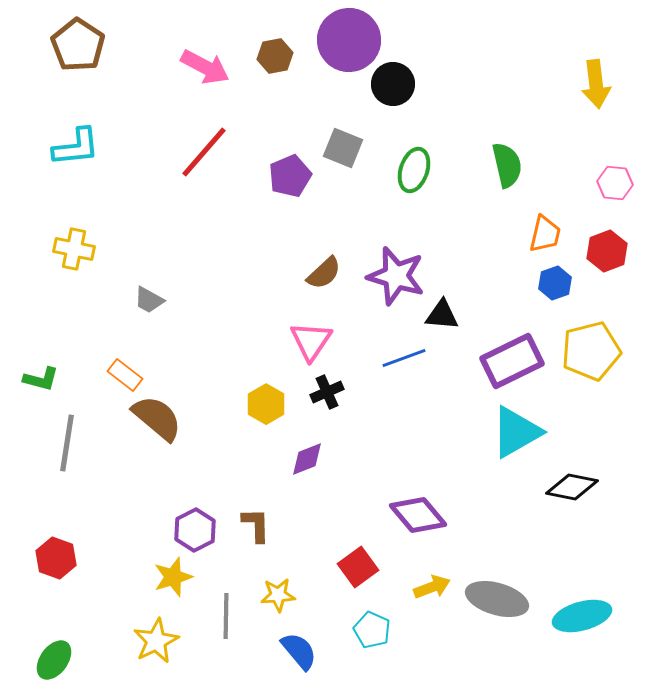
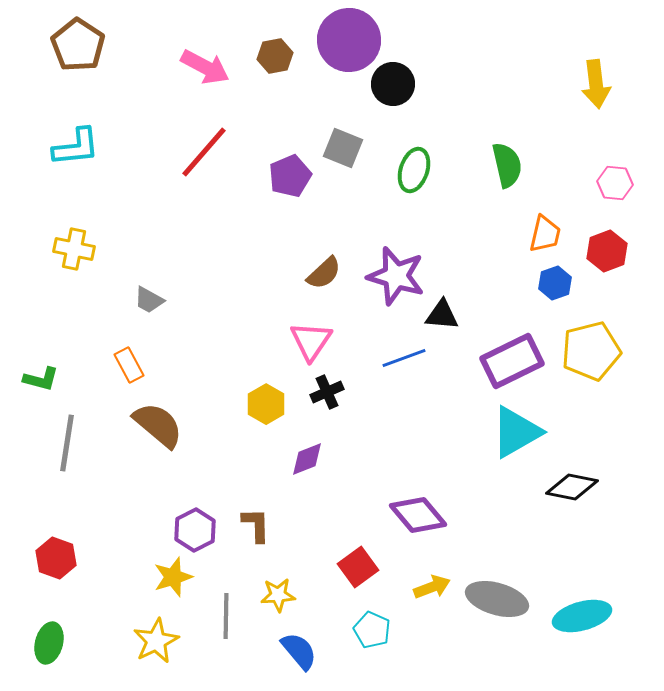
orange rectangle at (125, 375): moved 4 px right, 10 px up; rotated 24 degrees clockwise
brown semicircle at (157, 418): moved 1 px right, 7 px down
green ellipse at (54, 660): moved 5 px left, 17 px up; rotated 21 degrees counterclockwise
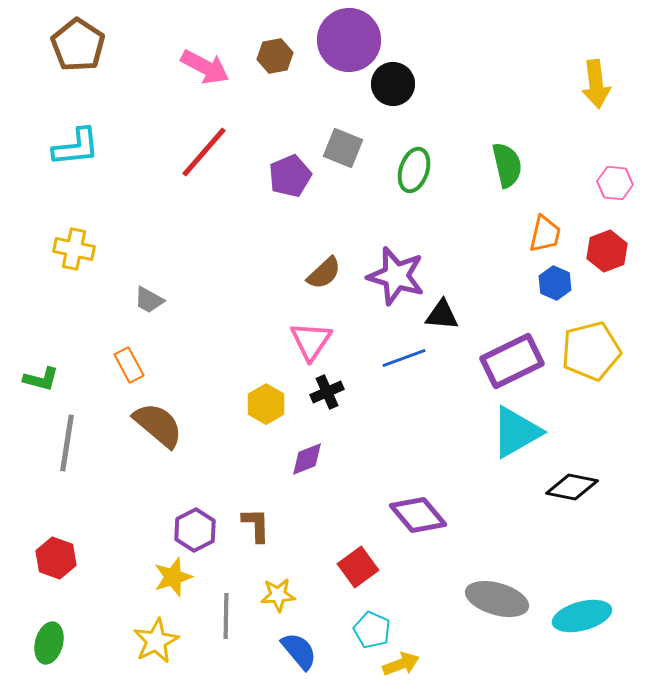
blue hexagon at (555, 283): rotated 16 degrees counterclockwise
yellow arrow at (432, 587): moved 31 px left, 77 px down
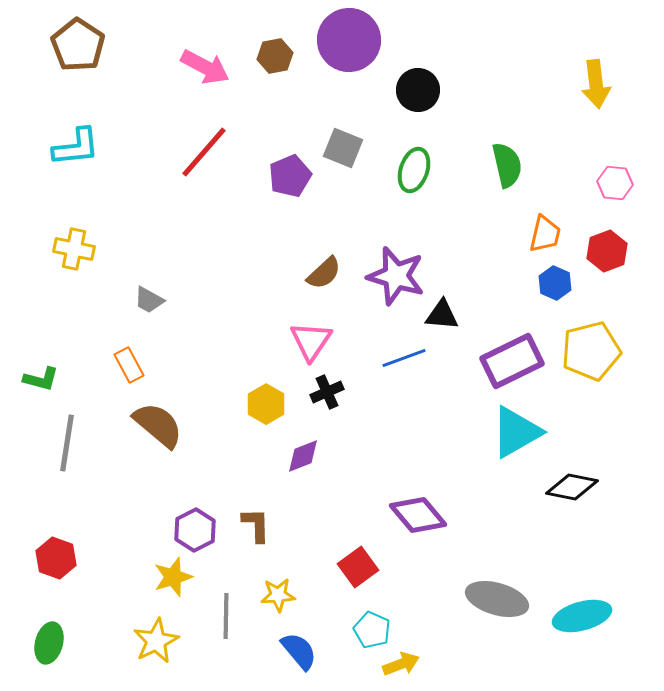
black circle at (393, 84): moved 25 px right, 6 px down
purple diamond at (307, 459): moved 4 px left, 3 px up
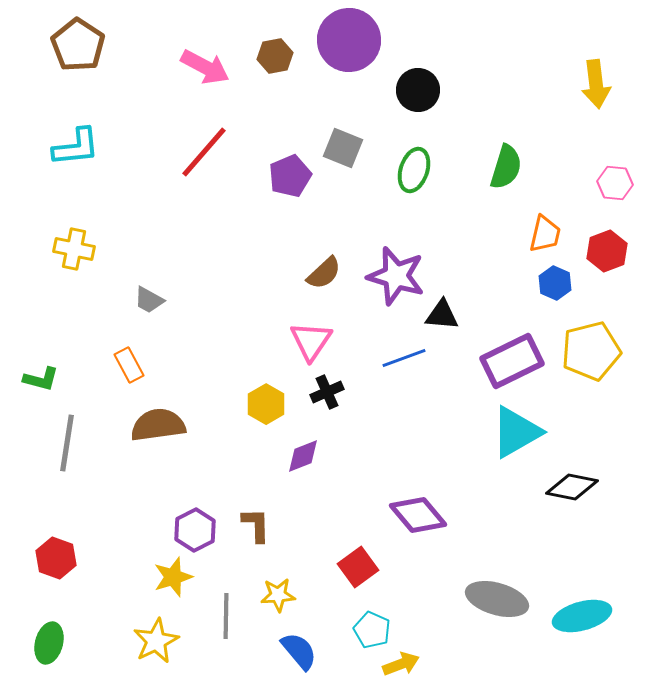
green semicircle at (507, 165): moved 1 px left, 2 px down; rotated 30 degrees clockwise
brown semicircle at (158, 425): rotated 48 degrees counterclockwise
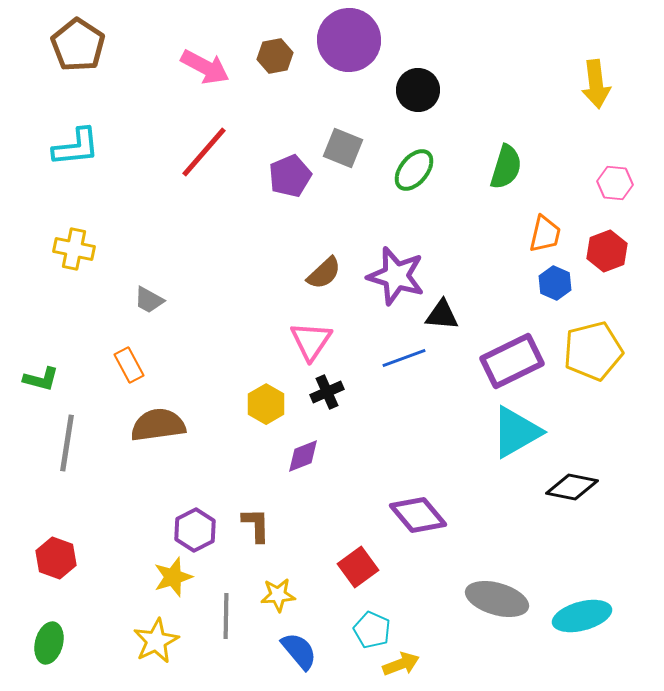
green ellipse at (414, 170): rotated 21 degrees clockwise
yellow pentagon at (591, 351): moved 2 px right
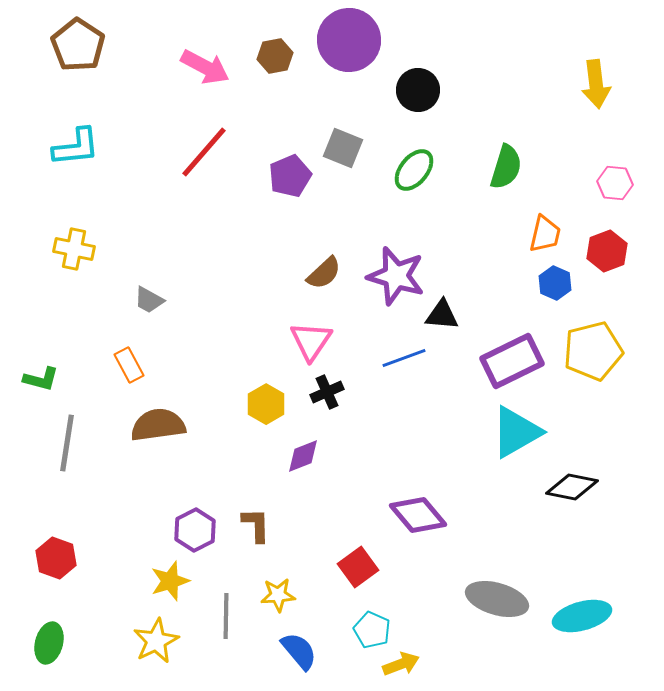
yellow star at (173, 577): moved 3 px left, 4 px down
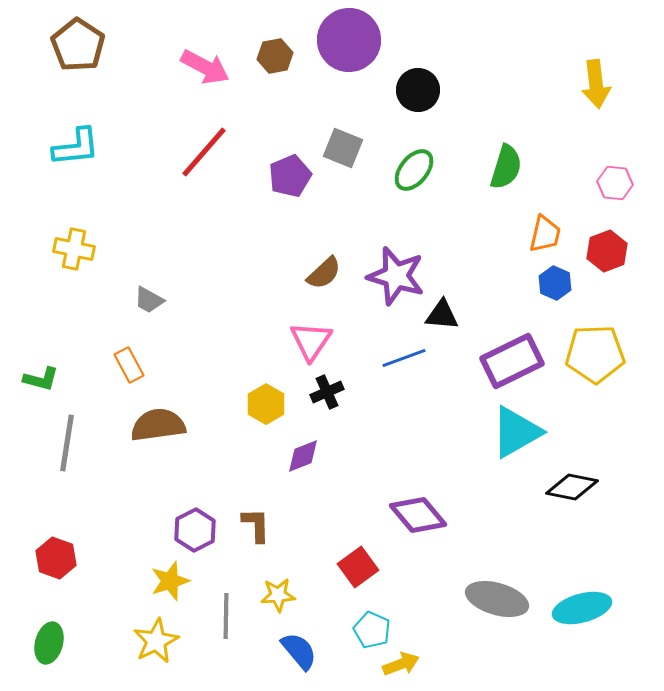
yellow pentagon at (593, 351): moved 2 px right, 3 px down; rotated 12 degrees clockwise
cyan ellipse at (582, 616): moved 8 px up
